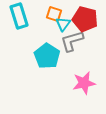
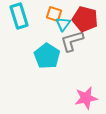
pink star: moved 2 px right, 15 px down
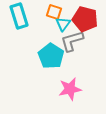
orange square: moved 2 px up
cyan pentagon: moved 4 px right
pink star: moved 16 px left, 9 px up
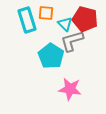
orange square: moved 8 px left, 1 px down; rotated 14 degrees counterclockwise
cyan rectangle: moved 8 px right, 4 px down
cyan triangle: moved 2 px right; rotated 21 degrees counterclockwise
pink star: rotated 20 degrees clockwise
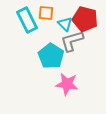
cyan rectangle: rotated 10 degrees counterclockwise
pink star: moved 3 px left, 5 px up
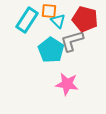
orange square: moved 3 px right, 2 px up
cyan rectangle: rotated 60 degrees clockwise
cyan triangle: moved 7 px left, 3 px up
cyan pentagon: moved 6 px up
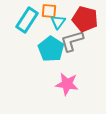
cyan triangle: moved 1 px down; rotated 21 degrees clockwise
cyan pentagon: moved 1 px up
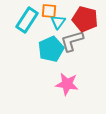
cyan pentagon: rotated 15 degrees clockwise
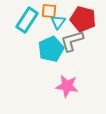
red pentagon: moved 2 px left
pink star: moved 2 px down
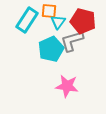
red pentagon: moved 2 px down
